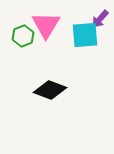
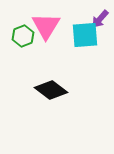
pink triangle: moved 1 px down
black diamond: moved 1 px right; rotated 16 degrees clockwise
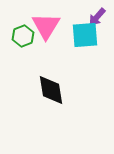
purple arrow: moved 3 px left, 2 px up
black diamond: rotated 44 degrees clockwise
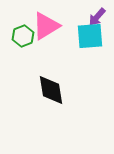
pink triangle: rotated 28 degrees clockwise
cyan square: moved 5 px right, 1 px down
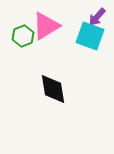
cyan square: rotated 24 degrees clockwise
black diamond: moved 2 px right, 1 px up
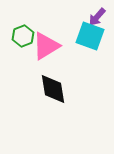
pink triangle: moved 20 px down
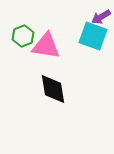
purple arrow: moved 4 px right; rotated 18 degrees clockwise
cyan square: moved 3 px right
pink triangle: rotated 40 degrees clockwise
